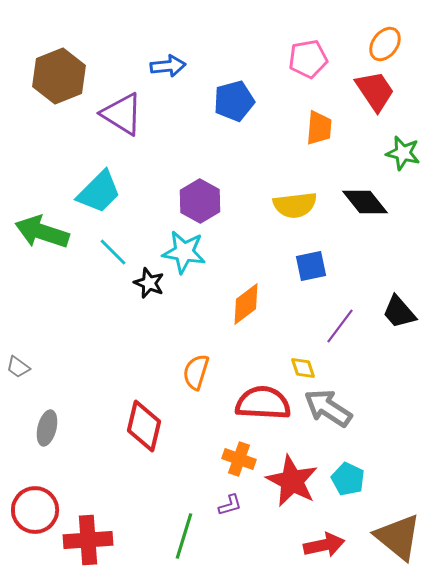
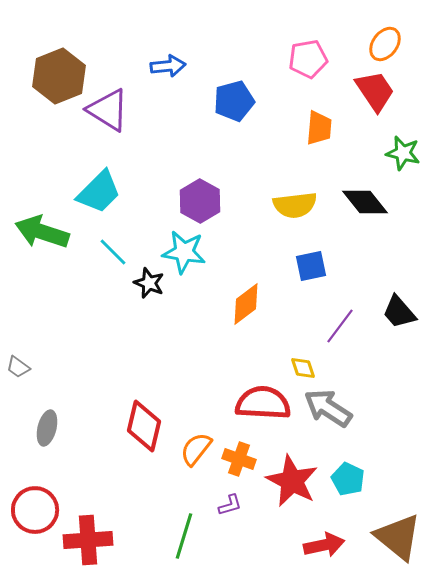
purple triangle: moved 14 px left, 4 px up
orange semicircle: moved 77 px down; rotated 21 degrees clockwise
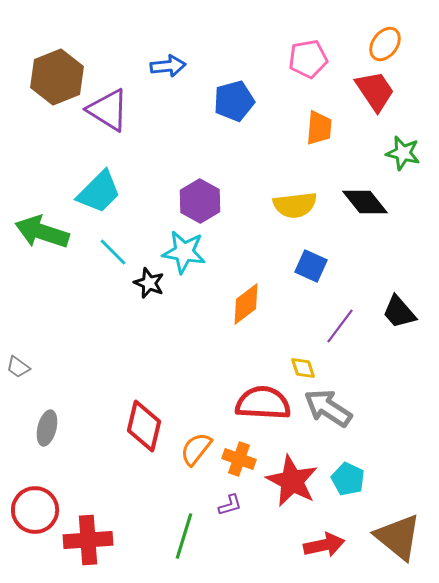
brown hexagon: moved 2 px left, 1 px down
blue square: rotated 36 degrees clockwise
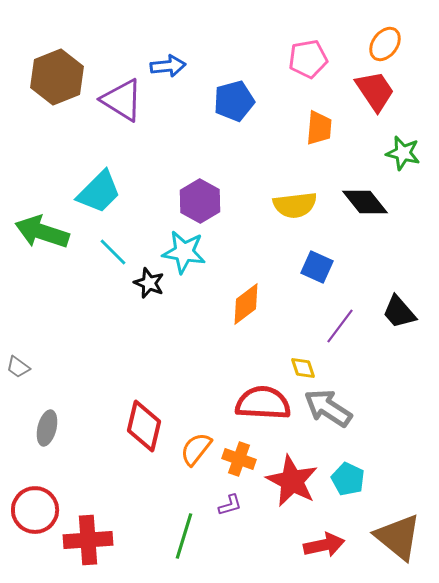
purple triangle: moved 14 px right, 10 px up
blue square: moved 6 px right, 1 px down
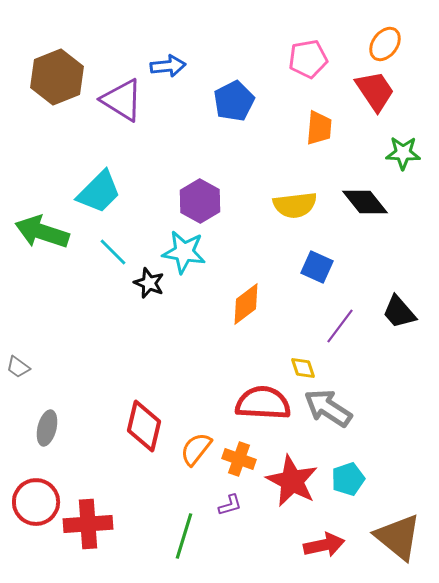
blue pentagon: rotated 12 degrees counterclockwise
green star: rotated 12 degrees counterclockwise
cyan pentagon: rotated 28 degrees clockwise
red circle: moved 1 px right, 8 px up
red cross: moved 16 px up
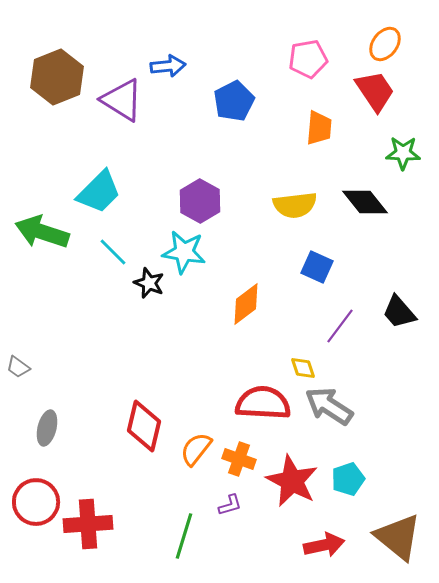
gray arrow: moved 1 px right, 2 px up
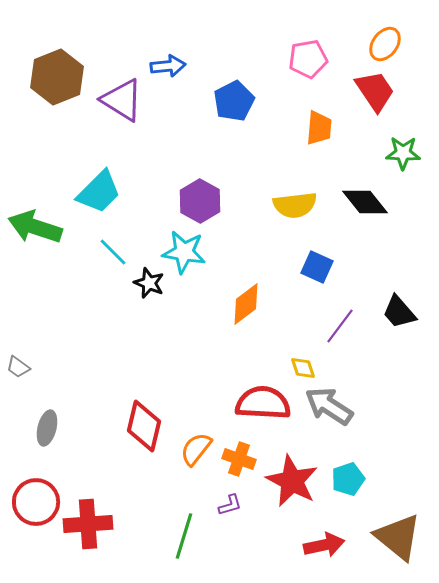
green arrow: moved 7 px left, 5 px up
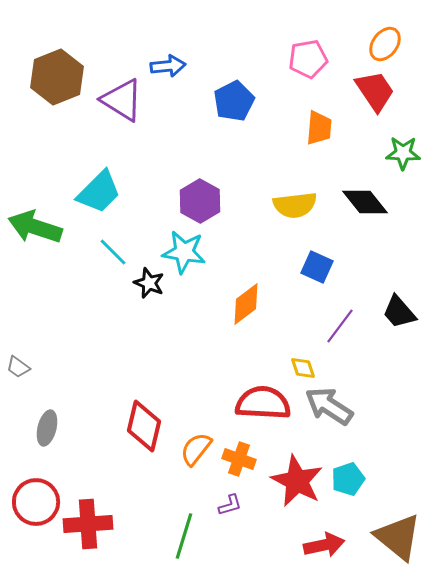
red star: moved 5 px right
